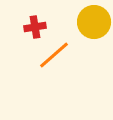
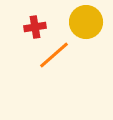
yellow circle: moved 8 px left
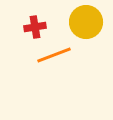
orange line: rotated 20 degrees clockwise
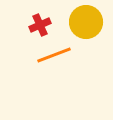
red cross: moved 5 px right, 2 px up; rotated 15 degrees counterclockwise
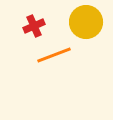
red cross: moved 6 px left, 1 px down
